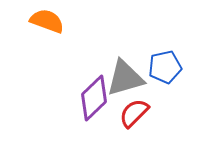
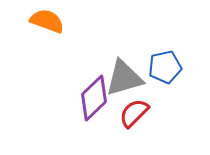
gray triangle: moved 1 px left
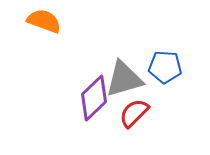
orange semicircle: moved 3 px left
blue pentagon: rotated 16 degrees clockwise
gray triangle: moved 1 px down
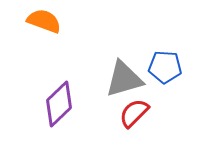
purple diamond: moved 35 px left, 6 px down
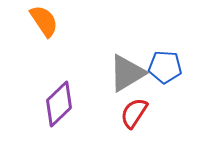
orange semicircle: rotated 36 degrees clockwise
gray triangle: moved 3 px right, 6 px up; rotated 15 degrees counterclockwise
red semicircle: rotated 12 degrees counterclockwise
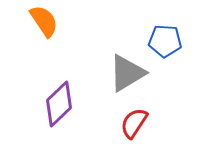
blue pentagon: moved 26 px up
red semicircle: moved 10 px down
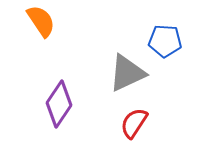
orange semicircle: moved 3 px left
gray triangle: rotated 6 degrees clockwise
purple diamond: rotated 12 degrees counterclockwise
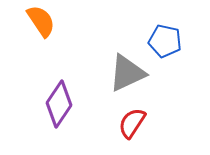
blue pentagon: rotated 8 degrees clockwise
red semicircle: moved 2 px left
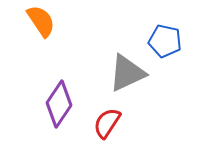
red semicircle: moved 25 px left
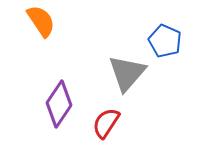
blue pentagon: rotated 12 degrees clockwise
gray triangle: rotated 24 degrees counterclockwise
red semicircle: moved 1 px left
